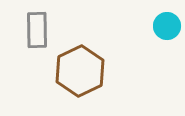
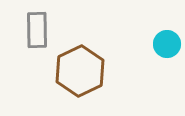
cyan circle: moved 18 px down
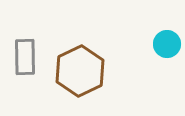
gray rectangle: moved 12 px left, 27 px down
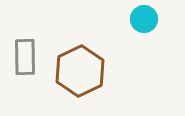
cyan circle: moved 23 px left, 25 px up
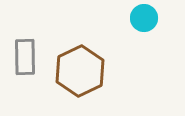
cyan circle: moved 1 px up
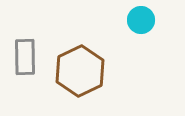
cyan circle: moved 3 px left, 2 px down
